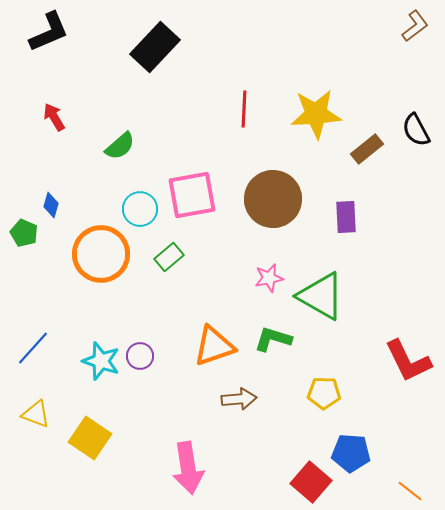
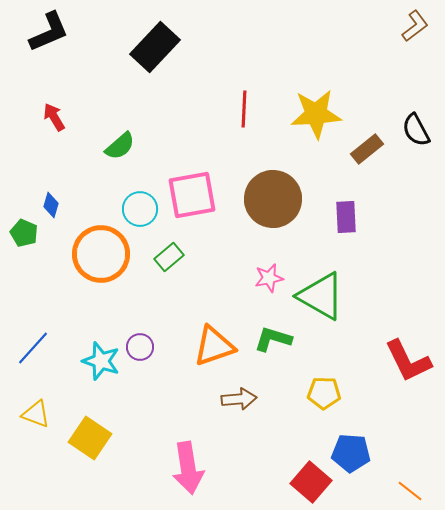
purple circle: moved 9 px up
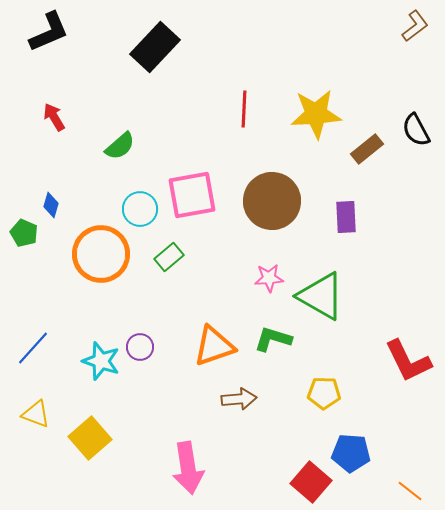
brown circle: moved 1 px left, 2 px down
pink star: rotated 8 degrees clockwise
yellow square: rotated 15 degrees clockwise
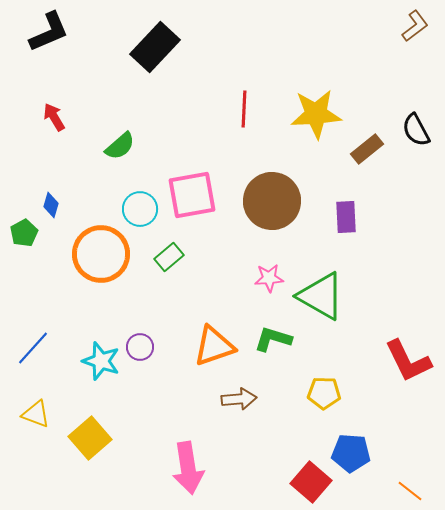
green pentagon: rotated 20 degrees clockwise
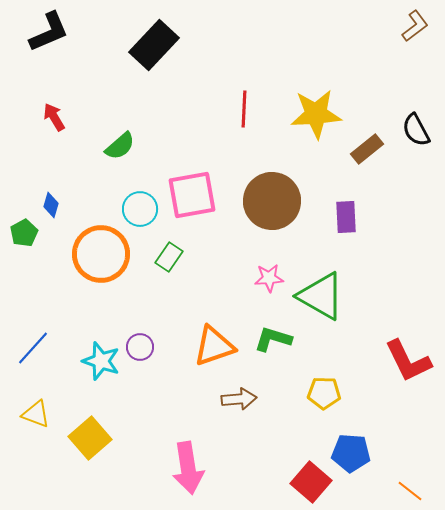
black rectangle: moved 1 px left, 2 px up
green rectangle: rotated 16 degrees counterclockwise
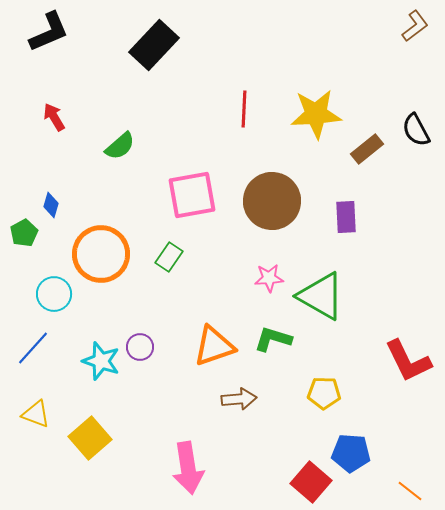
cyan circle: moved 86 px left, 85 px down
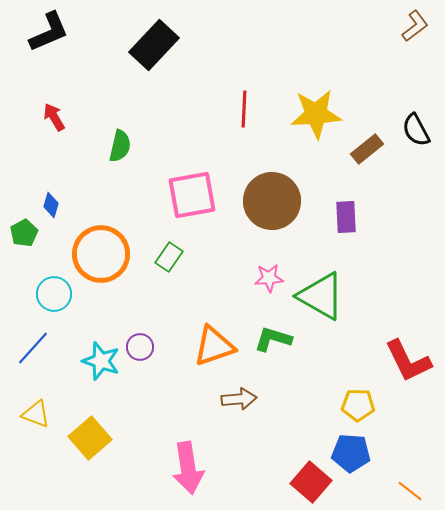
green semicircle: rotated 36 degrees counterclockwise
yellow pentagon: moved 34 px right, 12 px down
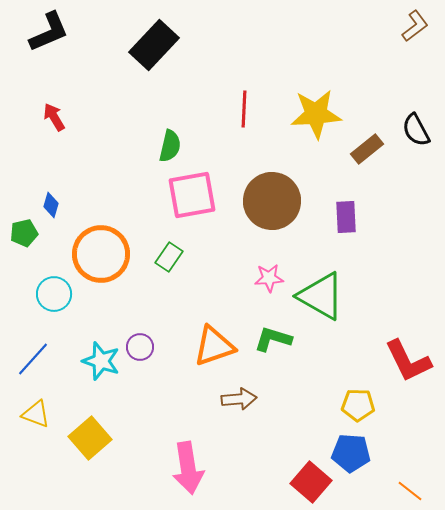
green semicircle: moved 50 px right
green pentagon: rotated 16 degrees clockwise
blue line: moved 11 px down
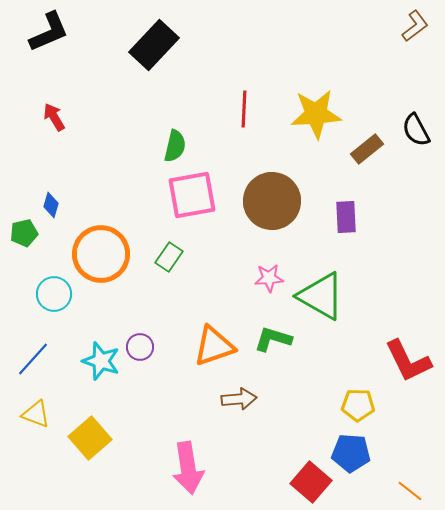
green semicircle: moved 5 px right
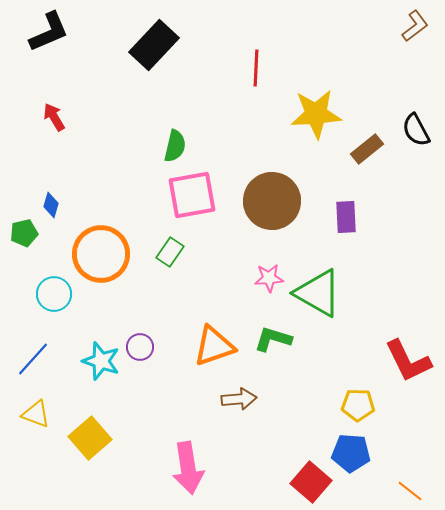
red line: moved 12 px right, 41 px up
green rectangle: moved 1 px right, 5 px up
green triangle: moved 3 px left, 3 px up
